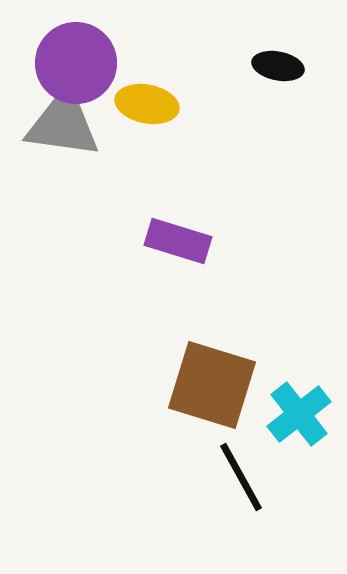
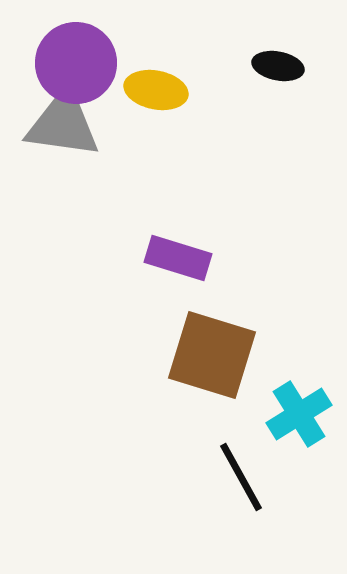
yellow ellipse: moved 9 px right, 14 px up
purple rectangle: moved 17 px down
brown square: moved 30 px up
cyan cross: rotated 6 degrees clockwise
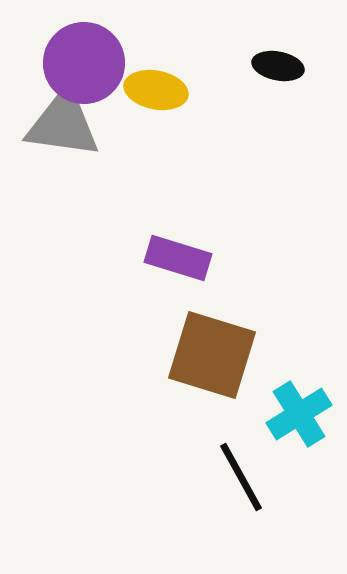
purple circle: moved 8 px right
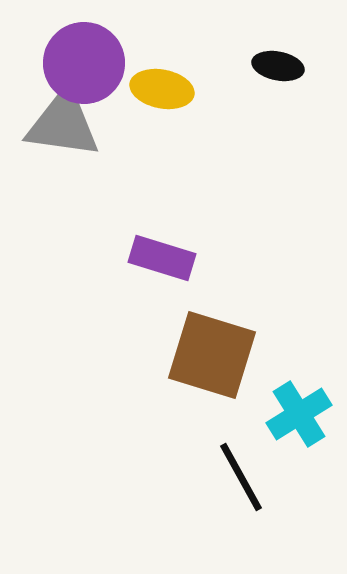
yellow ellipse: moved 6 px right, 1 px up
purple rectangle: moved 16 px left
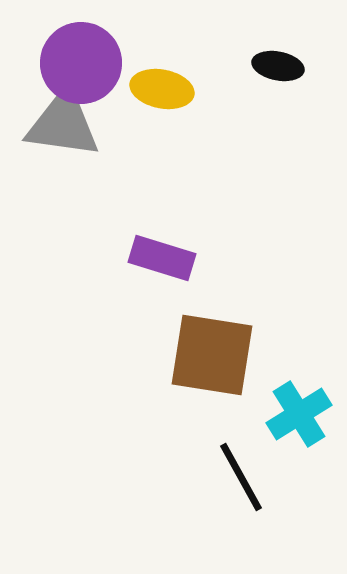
purple circle: moved 3 px left
brown square: rotated 8 degrees counterclockwise
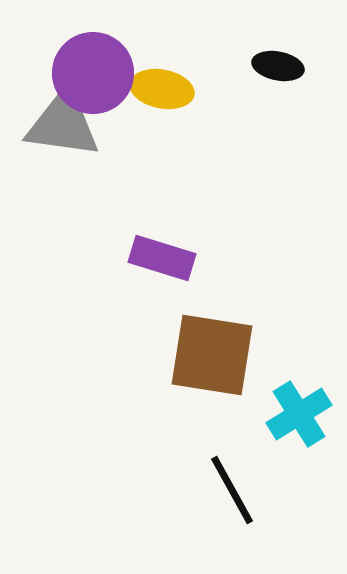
purple circle: moved 12 px right, 10 px down
black line: moved 9 px left, 13 px down
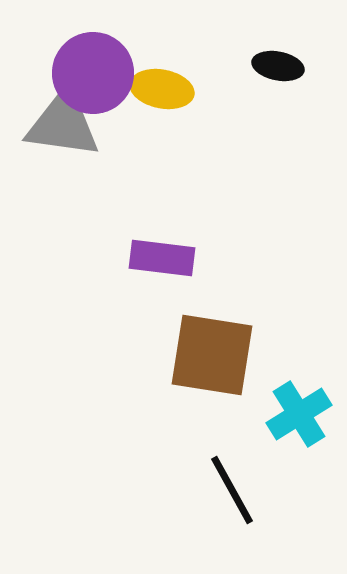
purple rectangle: rotated 10 degrees counterclockwise
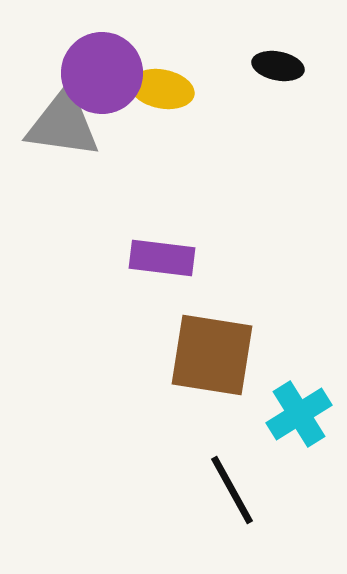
purple circle: moved 9 px right
